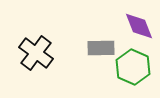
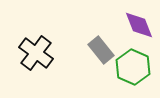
purple diamond: moved 1 px up
gray rectangle: moved 2 px down; rotated 52 degrees clockwise
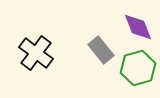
purple diamond: moved 1 px left, 2 px down
green hexagon: moved 5 px right, 1 px down; rotated 20 degrees clockwise
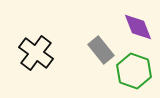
green hexagon: moved 4 px left, 3 px down; rotated 24 degrees counterclockwise
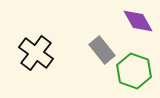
purple diamond: moved 6 px up; rotated 8 degrees counterclockwise
gray rectangle: moved 1 px right
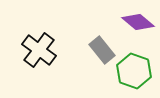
purple diamond: moved 1 px down; rotated 20 degrees counterclockwise
black cross: moved 3 px right, 3 px up
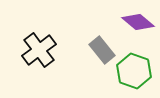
black cross: rotated 16 degrees clockwise
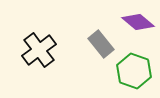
gray rectangle: moved 1 px left, 6 px up
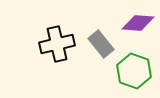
purple diamond: moved 1 px down; rotated 36 degrees counterclockwise
black cross: moved 18 px right, 6 px up; rotated 24 degrees clockwise
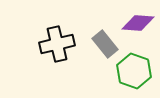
gray rectangle: moved 4 px right
